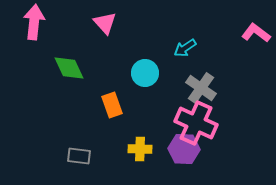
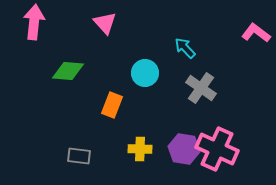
cyan arrow: rotated 80 degrees clockwise
green diamond: moved 1 px left, 3 px down; rotated 60 degrees counterclockwise
orange rectangle: rotated 40 degrees clockwise
pink cross: moved 21 px right, 26 px down
purple hexagon: rotated 8 degrees clockwise
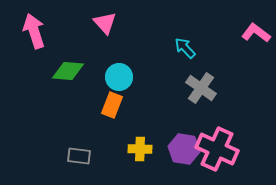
pink arrow: moved 9 px down; rotated 24 degrees counterclockwise
cyan circle: moved 26 px left, 4 px down
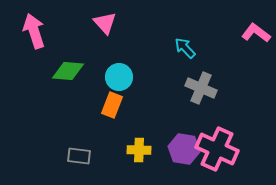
gray cross: rotated 12 degrees counterclockwise
yellow cross: moved 1 px left, 1 px down
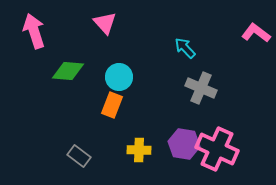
purple hexagon: moved 5 px up
gray rectangle: rotated 30 degrees clockwise
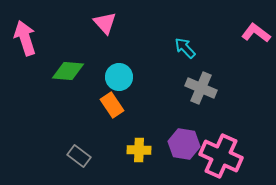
pink arrow: moved 9 px left, 7 px down
orange rectangle: rotated 55 degrees counterclockwise
pink cross: moved 4 px right, 7 px down
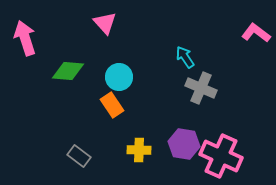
cyan arrow: moved 9 px down; rotated 10 degrees clockwise
